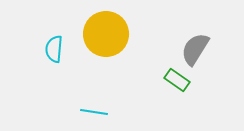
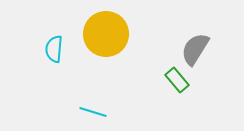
green rectangle: rotated 15 degrees clockwise
cyan line: moved 1 px left; rotated 8 degrees clockwise
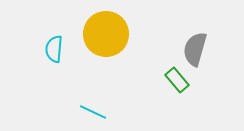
gray semicircle: rotated 16 degrees counterclockwise
cyan line: rotated 8 degrees clockwise
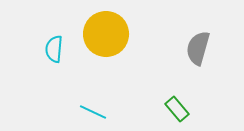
gray semicircle: moved 3 px right, 1 px up
green rectangle: moved 29 px down
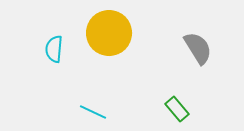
yellow circle: moved 3 px right, 1 px up
gray semicircle: rotated 132 degrees clockwise
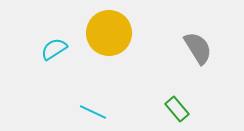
cyan semicircle: rotated 52 degrees clockwise
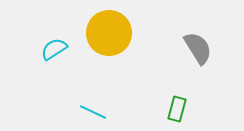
green rectangle: rotated 55 degrees clockwise
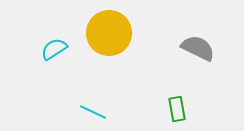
gray semicircle: rotated 32 degrees counterclockwise
green rectangle: rotated 25 degrees counterclockwise
